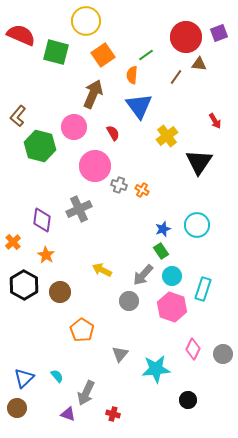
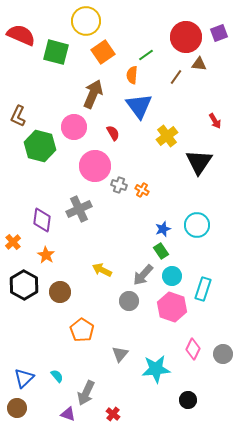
orange square at (103, 55): moved 3 px up
brown L-shape at (18, 116): rotated 15 degrees counterclockwise
red cross at (113, 414): rotated 24 degrees clockwise
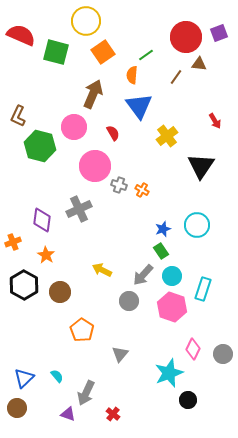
black triangle at (199, 162): moved 2 px right, 4 px down
orange cross at (13, 242): rotated 21 degrees clockwise
cyan star at (156, 369): moved 13 px right, 4 px down; rotated 16 degrees counterclockwise
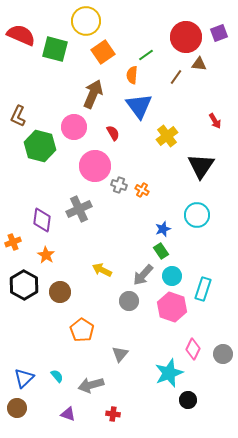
green square at (56, 52): moved 1 px left, 3 px up
cyan circle at (197, 225): moved 10 px up
gray arrow at (86, 393): moved 5 px right, 8 px up; rotated 50 degrees clockwise
red cross at (113, 414): rotated 32 degrees counterclockwise
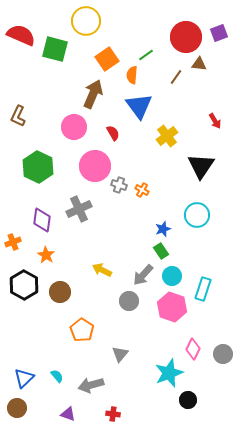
orange square at (103, 52): moved 4 px right, 7 px down
green hexagon at (40, 146): moved 2 px left, 21 px down; rotated 12 degrees clockwise
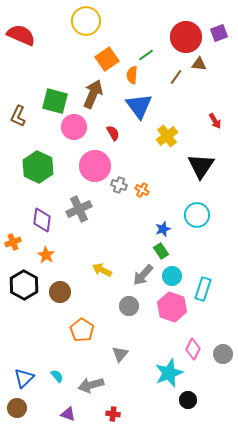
green square at (55, 49): moved 52 px down
gray circle at (129, 301): moved 5 px down
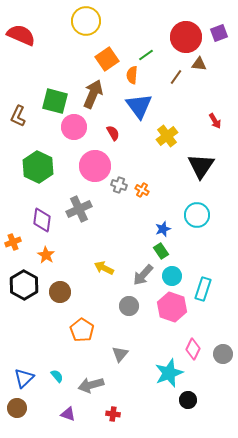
yellow arrow at (102, 270): moved 2 px right, 2 px up
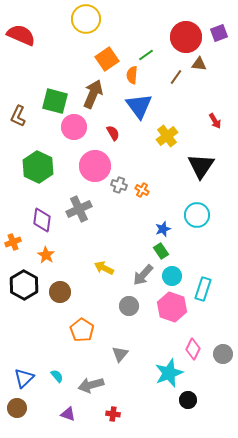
yellow circle at (86, 21): moved 2 px up
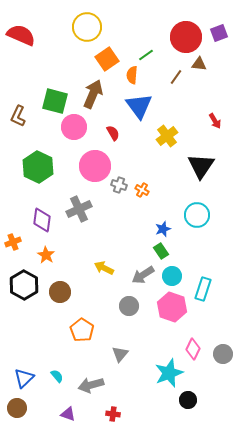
yellow circle at (86, 19): moved 1 px right, 8 px down
gray arrow at (143, 275): rotated 15 degrees clockwise
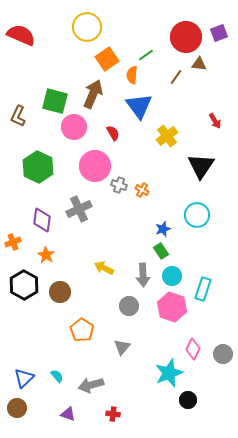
gray arrow at (143, 275): rotated 60 degrees counterclockwise
gray triangle at (120, 354): moved 2 px right, 7 px up
